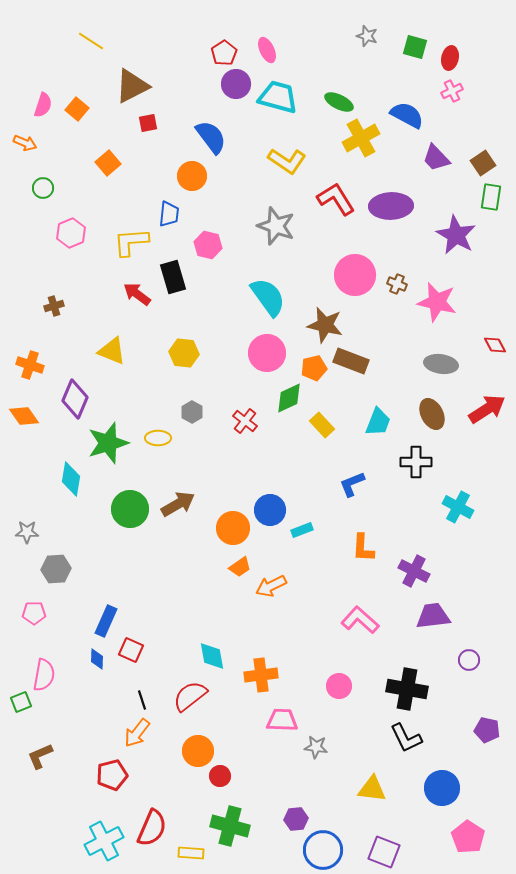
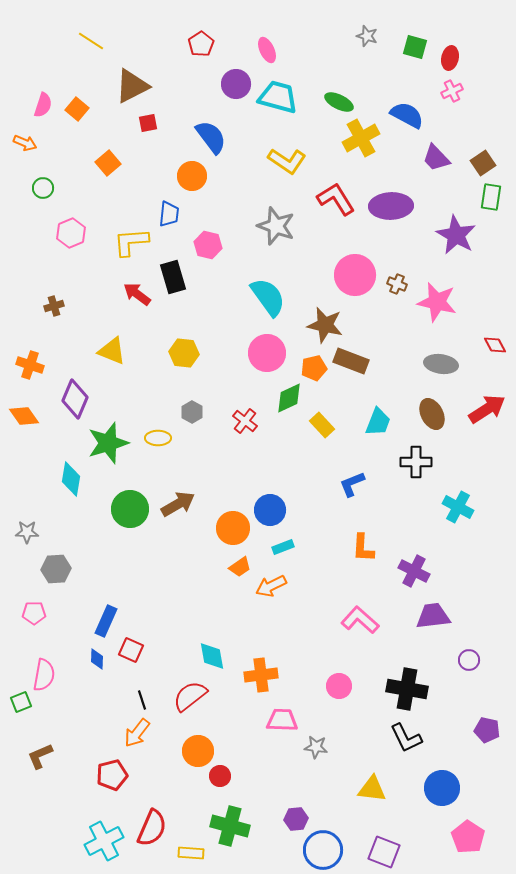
red pentagon at (224, 53): moved 23 px left, 9 px up
cyan rectangle at (302, 530): moved 19 px left, 17 px down
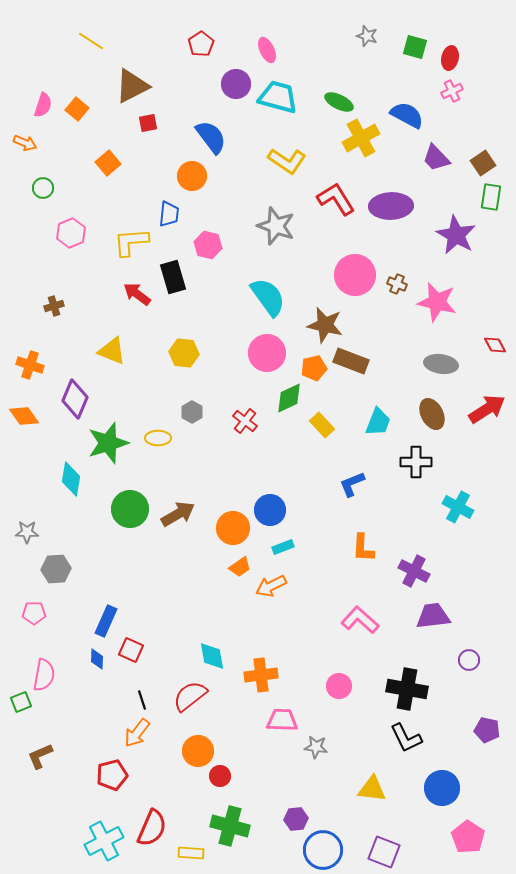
brown arrow at (178, 504): moved 10 px down
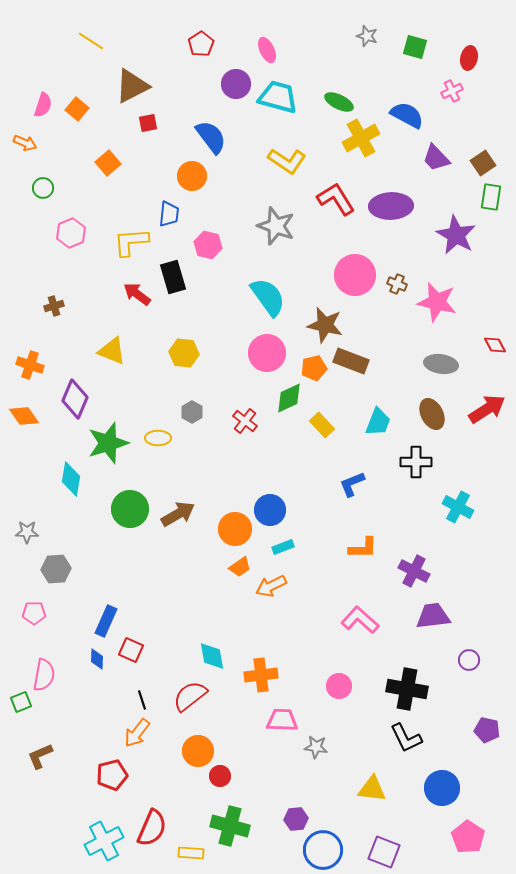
red ellipse at (450, 58): moved 19 px right
orange circle at (233, 528): moved 2 px right, 1 px down
orange L-shape at (363, 548): rotated 92 degrees counterclockwise
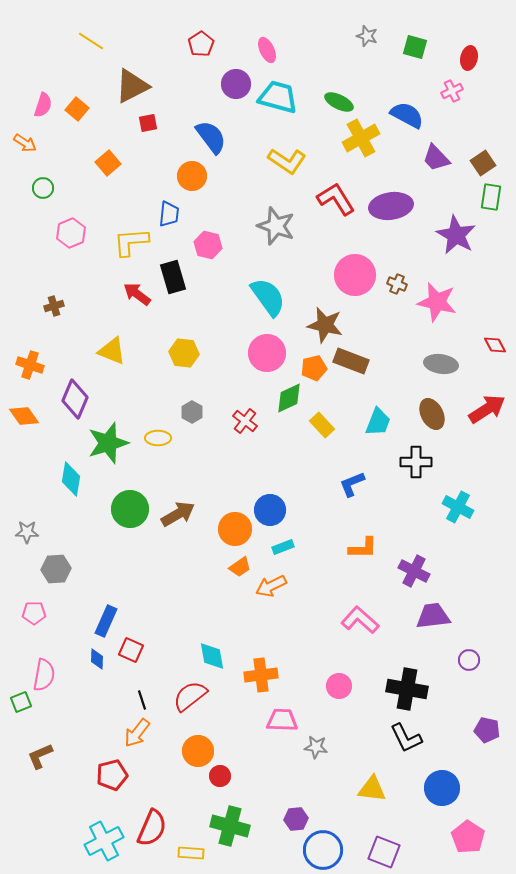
orange arrow at (25, 143): rotated 10 degrees clockwise
purple ellipse at (391, 206): rotated 6 degrees counterclockwise
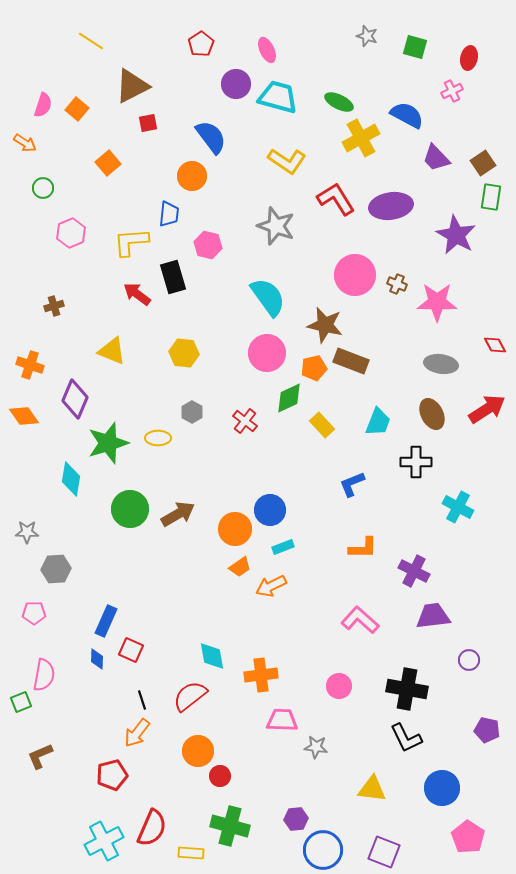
pink star at (437, 302): rotated 12 degrees counterclockwise
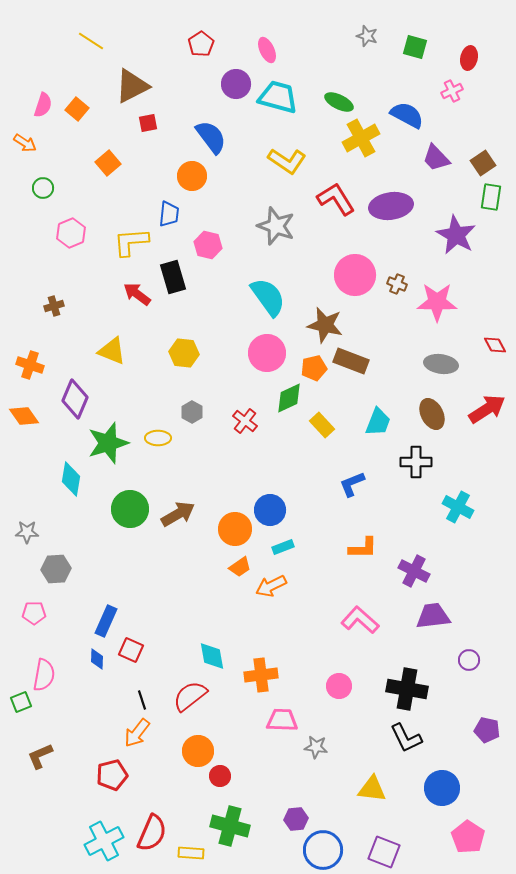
red semicircle at (152, 828): moved 5 px down
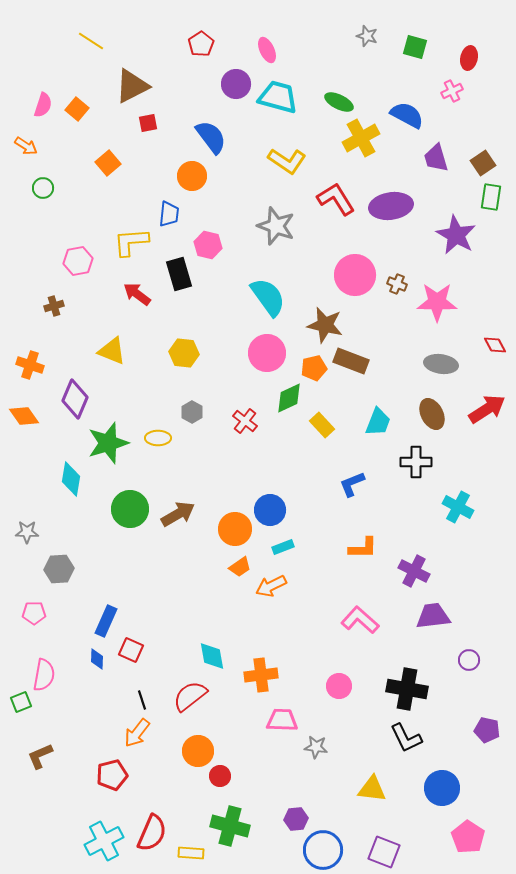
orange arrow at (25, 143): moved 1 px right, 3 px down
purple trapezoid at (436, 158): rotated 28 degrees clockwise
pink hexagon at (71, 233): moved 7 px right, 28 px down; rotated 12 degrees clockwise
black rectangle at (173, 277): moved 6 px right, 3 px up
gray hexagon at (56, 569): moved 3 px right
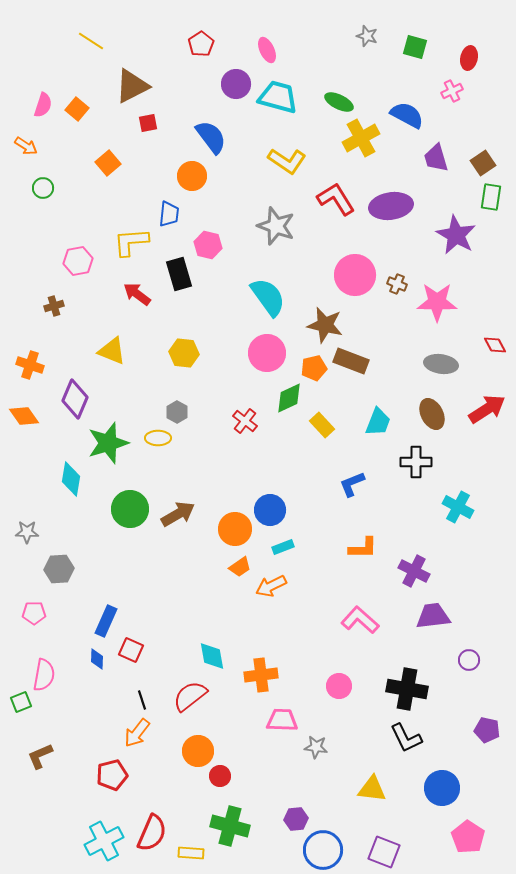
gray hexagon at (192, 412): moved 15 px left
